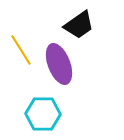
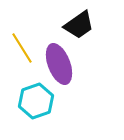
yellow line: moved 1 px right, 2 px up
cyan hexagon: moved 7 px left, 13 px up; rotated 20 degrees counterclockwise
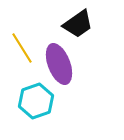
black trapezoid: moved 1 px left, 1 px up
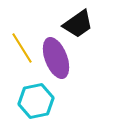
purple ellipse: moved 3 px left, 6 px up
cyan hexagon: rotated 8 degrees clockwise
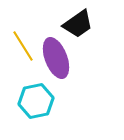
yellow line: moved 1 px right, 2 px up
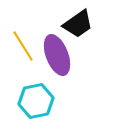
purple ellipse: moved 1 px right, 3 px up
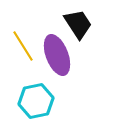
black trapezoid: rotated 88 degrees counterclockwise
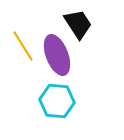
cyan hexagon: moved 21 px right; rotated 16 degrees clockwise
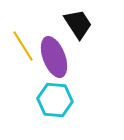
purple ellipse: moved 3 px left, 2 px down
cyan hexagon: moved 2 px left, 1 px up
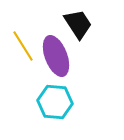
purple ellipse: moved 2 px right, 1 px up
cyan hexagon: moved 2 px down
